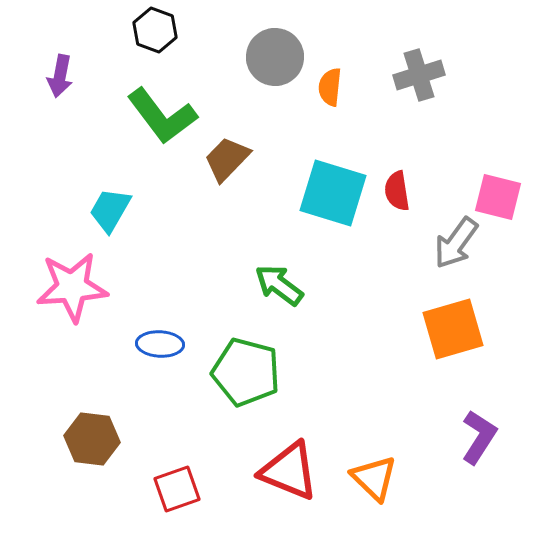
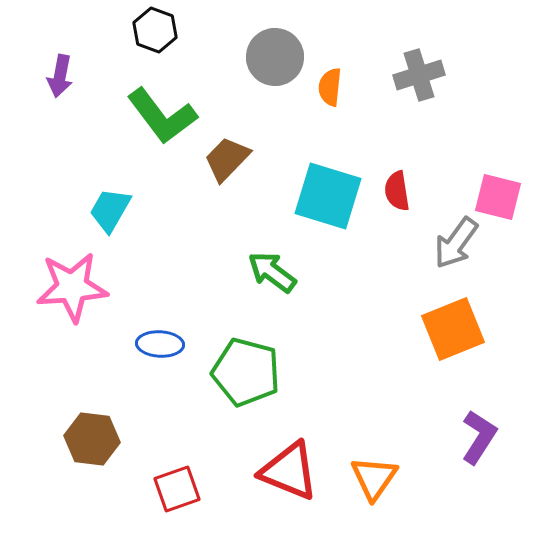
cyan square: moved 5 px left, 3 px down
green arrow: moved 7 px left, 13 px up
orange square: rotated 6 degrees counterclockwise
orange triangle: rotated 21 degrees clockwise
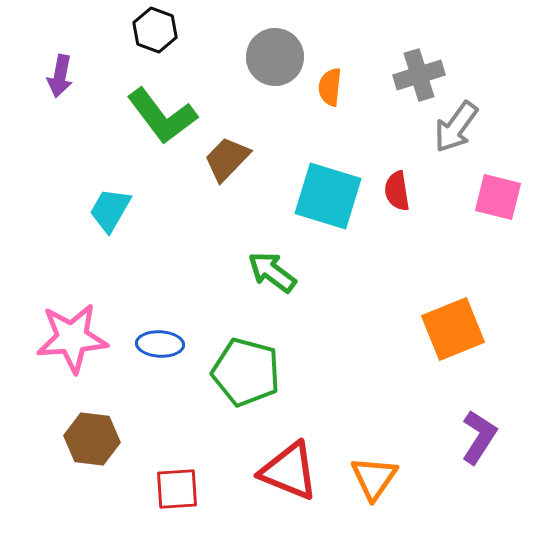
gray arrow: moved 116 px up
pink star: moved 51 px down
red square: rotated 15 degrees clockwise
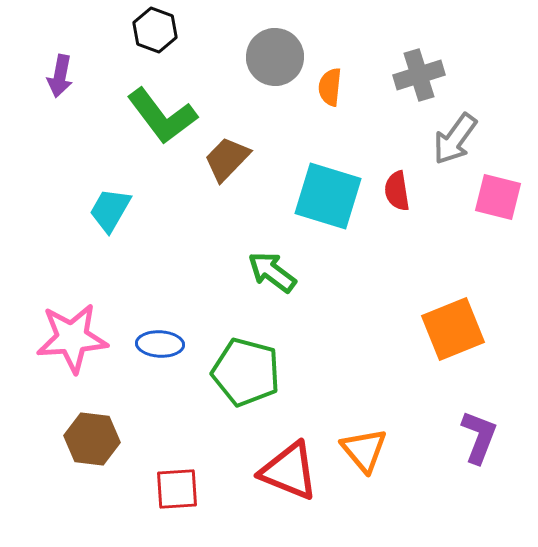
gray arrow: moved 1 px left, 12 px down
purple L-shape: rotated 12 degrees counterclockwise
orange triangle: moved 10 px left, 28 px up; rotated 15 degrees counterclockwise
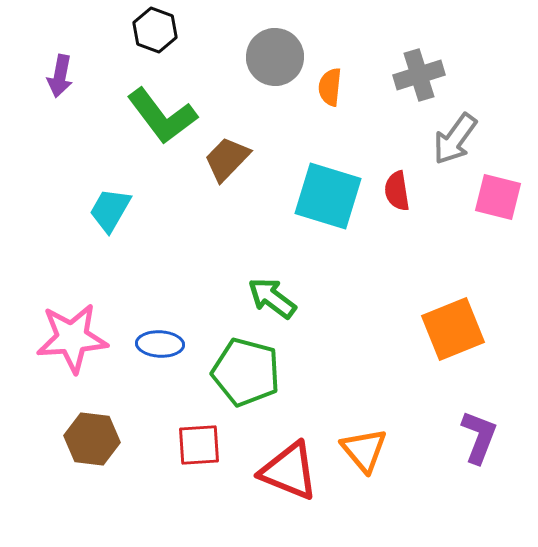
green arrow: moved 26 px down
red square: moved 22 px right, 44 px up
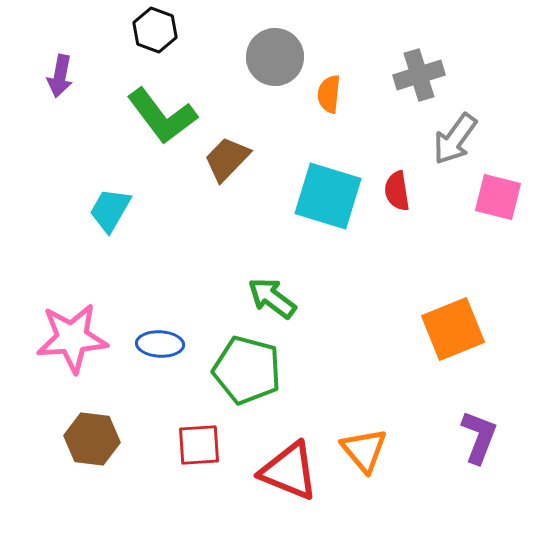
orange semicircle: moved 1 px left, 7 px down
green pentagon: moved 1 px right, 2 px up
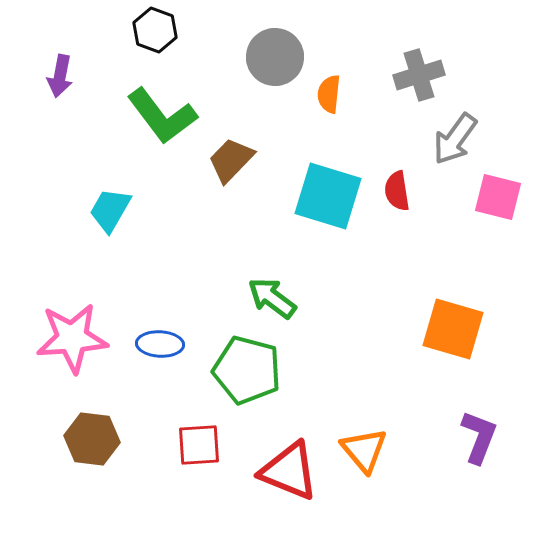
brown trapezoid: moved 4 px right, 1 px down
orange square: rotated 38 degrees clockwise
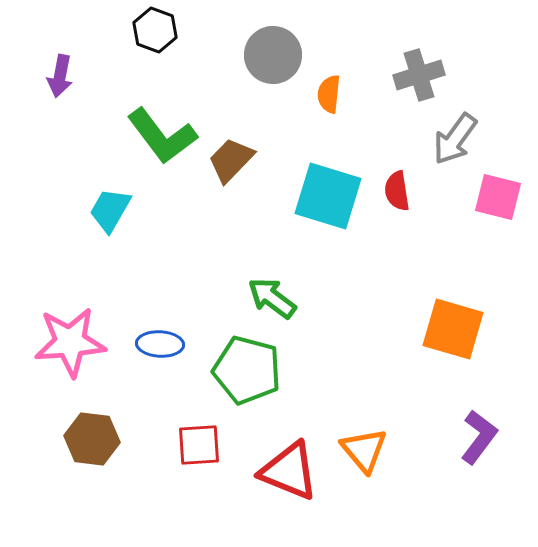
gray circle: moved 2 px left, 2 px up
green L-shape: moved 20 px down
pink star: moved 2 px left, 4 px down
purple L-shape: rotated 16 degrees clockwise
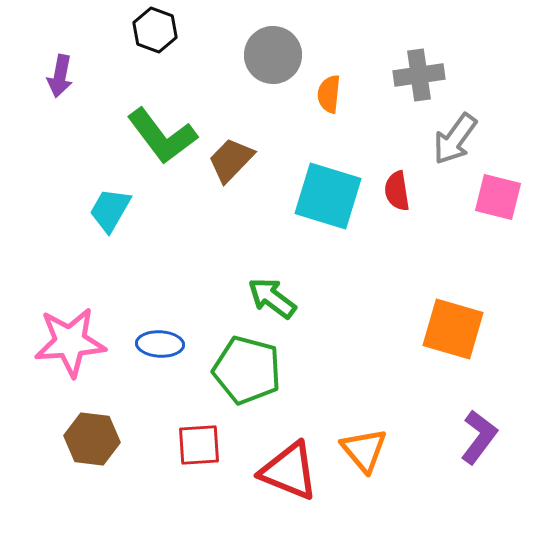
gray cross: rotated 9 degrees clockwise
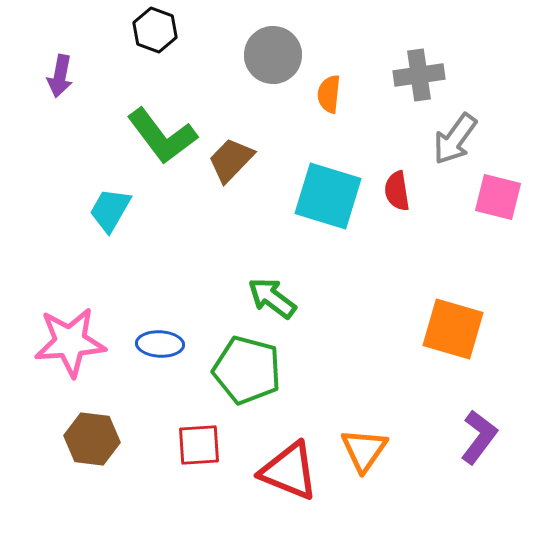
orange triangle: rotated 15 degrees clockwise
